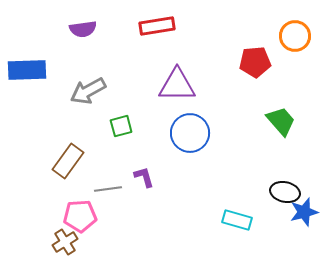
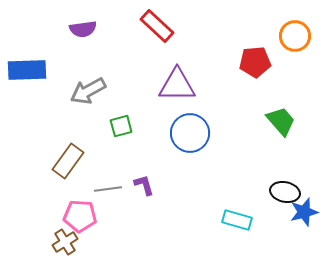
red rectangle: rotated 52 degrees clockwise
purple L-shape: moved 8 px down
pink pentagon: rotated 8 degrees clockwise
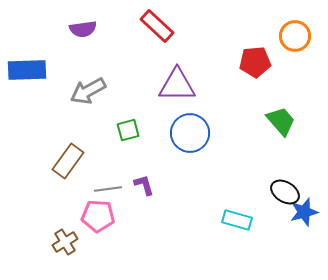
green square: moved 7 px right, 4 px down
black ellipse: rotated 20 degrees clockwise
pink pentagon: moved 18 px right
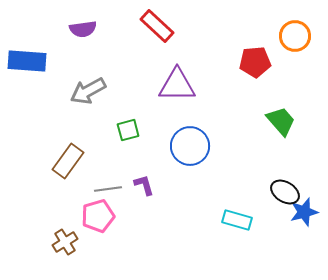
blue rectangle: moved 9 px up; rotated 6 degrees clockwise
blue circle: moved 13 px down
pink pentagon: rotated 20 degrees counterclockwise
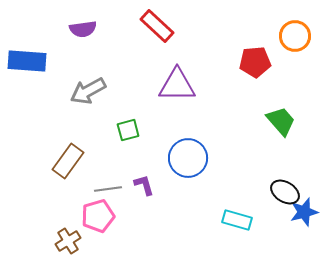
blue circle: moved 2 px left, 12 px down
brown cross: moved 3 px right, 1 px up
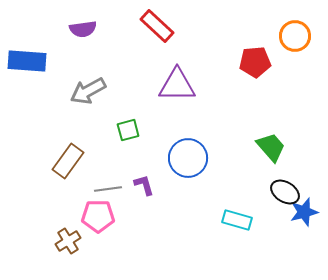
green trapezoid: moved 10 px left, 26 px down
pink pentagon: rotated 16 degrees clockwise
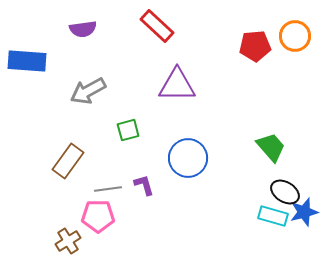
red pentagon: moved 16 px up
cyan rectangle: moved 36 px right, 4 px up
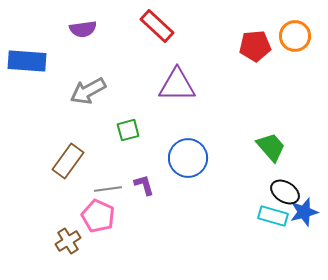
pink pentagon: rotated 24 degrees clockwise
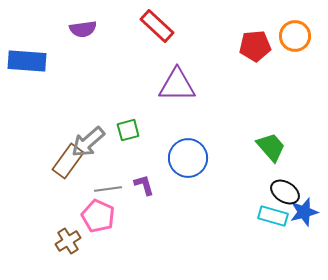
gray arrow: moved 51 px down; rotated 12 degrees counterclockwise
